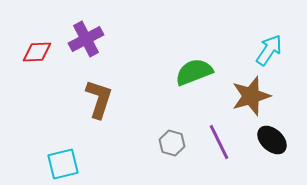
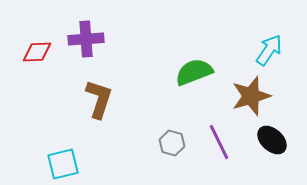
purple cross: rotated 24 degrees clockwise
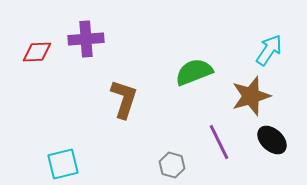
brown L-shape: moved 25 px right
gray hexagon: moved 22 px down
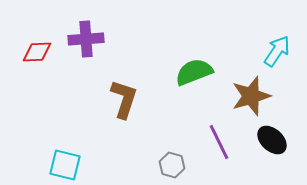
cyan arrow: moved 8 px right, 1 px down
cyan square: moved 2 px right, 1 px down; rotated 28 degrees clockwise
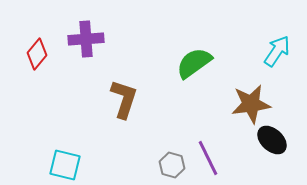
red diamond: moved 2 px down; rotated 48 degrees counterclockwise
green semicircle: moved 9 px up; rotated 15 degrees counterclockwise
brown star: moved 8 px down; rotated 9 degrees clockwise
purple line: moved 11 px left, 16 px down
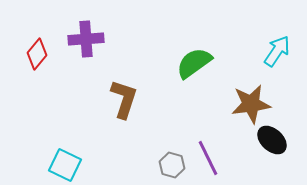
cyan square: rotated 12 degrees clockwise
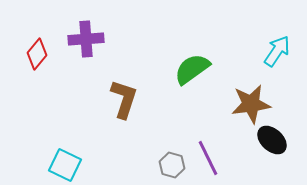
green semicircle: moved 2 px left, 6 px down
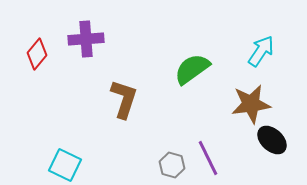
cyan arrow: moved 16 px left
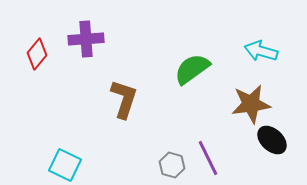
cyan arrow: rotated 108 degrees counterclockwise
